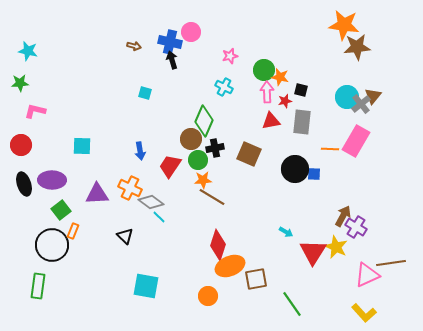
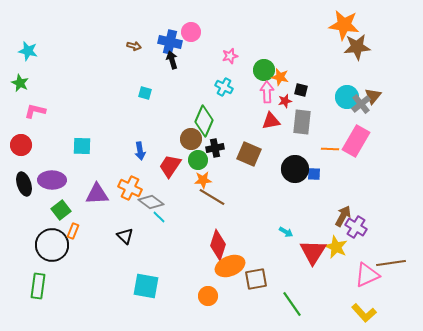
green star at (20, 83): rotated 30 degrees clockwise
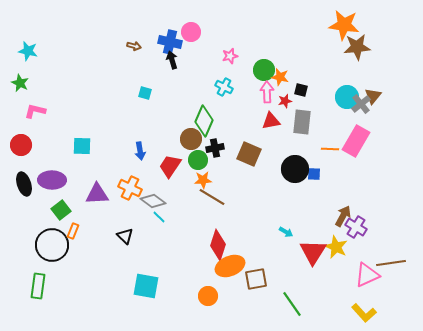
gray diamond at (151, 202): moved 2 px right, 1 px up
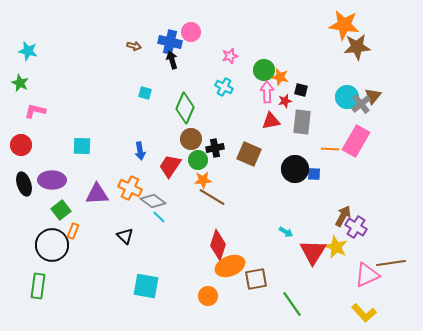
green diamond at (204, 121): moved 19 px left, 13 px up
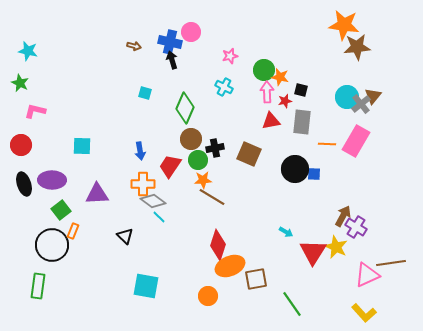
orange line at (330, 149): moved 3 px left, 5 px up
orange cross at (130, 188): moved 13 px right, 4 px up; rotated 25 degrees counterclockwise
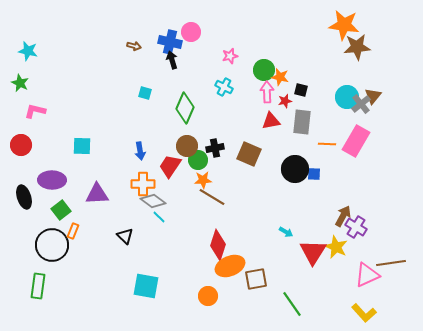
brown circle at (191, 139): moved 4 px left, 7 px down
black ellipse at (24, 184): moved 13 px down
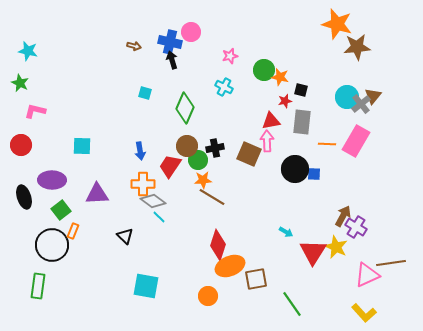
orange star at (344, 25): moved 7 px left, 1 px up; rotated 8 degrees clockwise
pink arrow at (267, 92): moved 49 px down
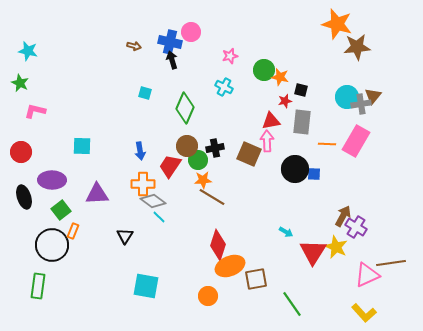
gray cross at (361, 104): rotated 30 degrees clockwise
red circle at (21, 145): moved 7 px down
black triangle at (125, 236): rotated 18 degrees clockwise
